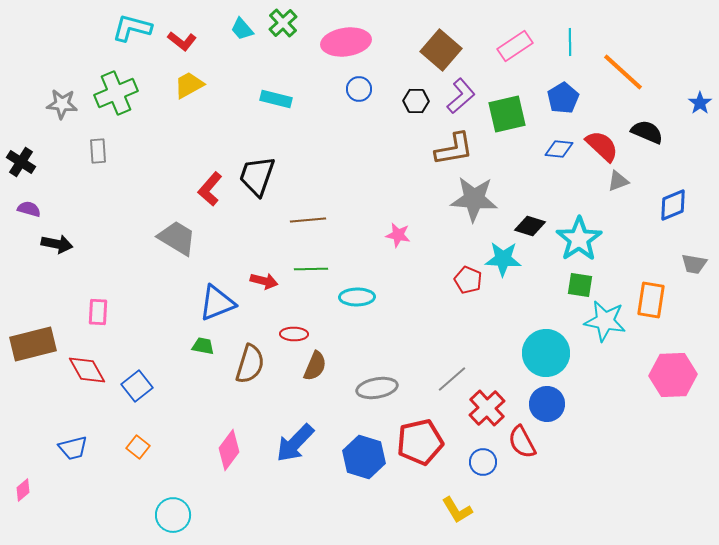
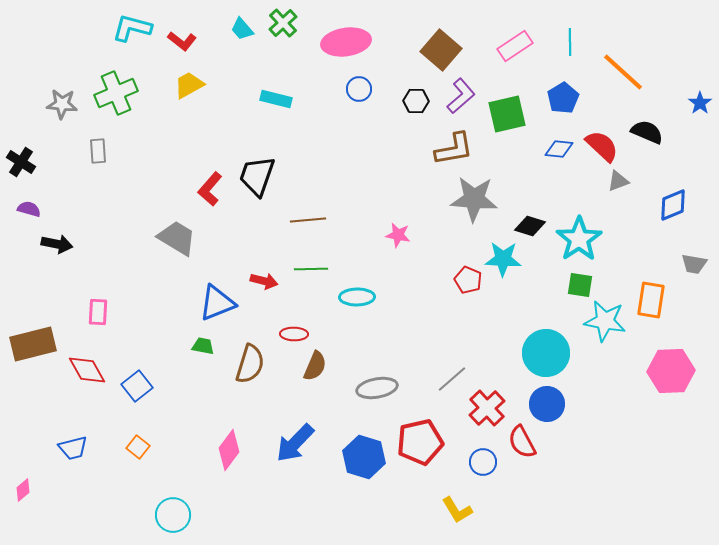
pink hexagon at (673, 375): moved 2 px left, 4 px up
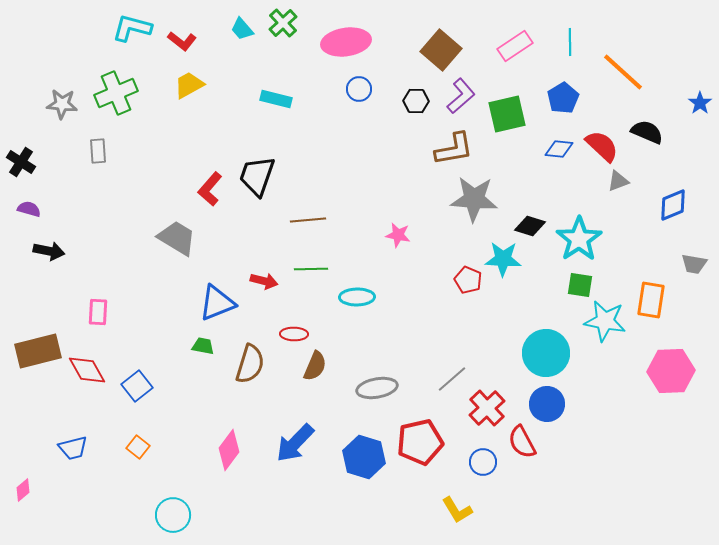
black arrow at (57, 244): moved 8 px left, 7 px down
brown rectangle at (33, 344): moved 5 px right, 7 px down
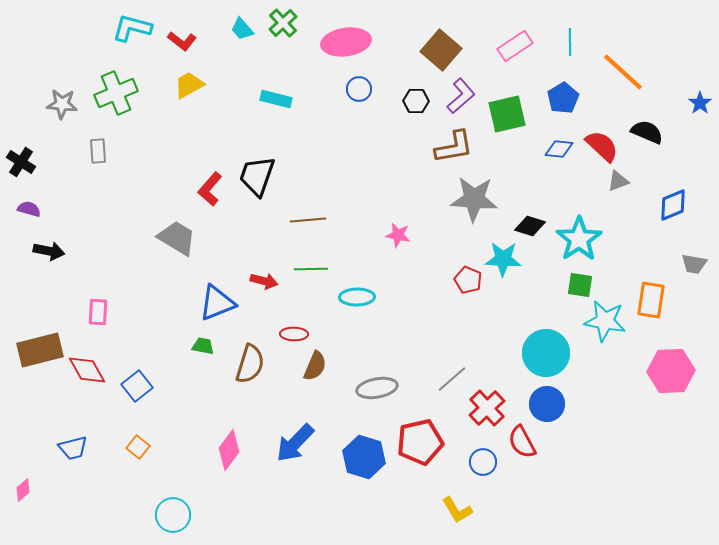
brown L-shape at (454, 149): moved 2 px up
brown rectangle at (38, 351): moved 2 px right, 1 px up
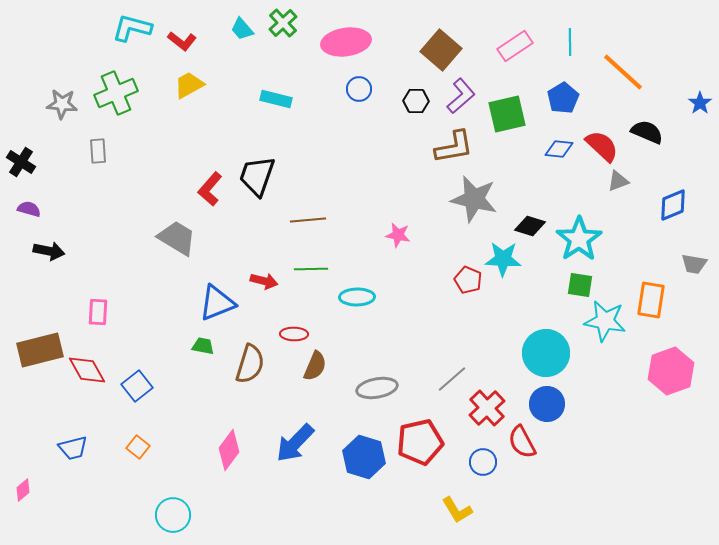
gray star at (474, 199): rotated 9 degrees clockwise
pink hexagon at (671, 371): rotated 18 degrees counterclockwise
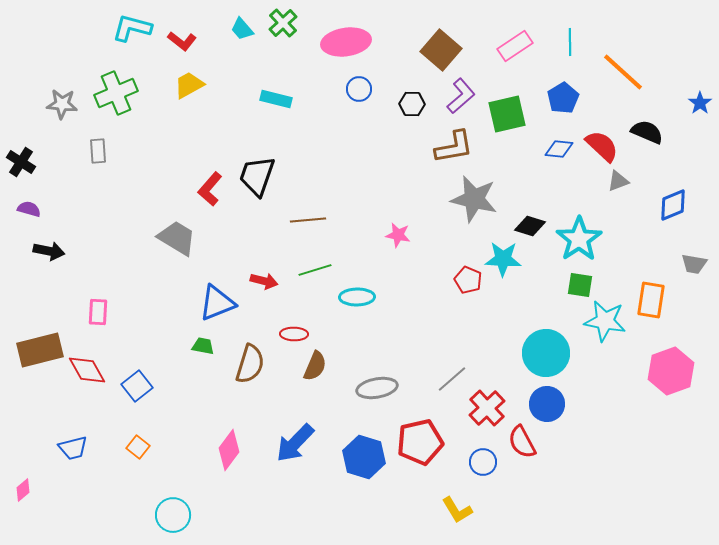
black hexagon at (416, 101): moved 4 px left, 3 px down
green line at (311, 269): moved 4 px right, 1 px down; rotated 16 degrees counterclockwise
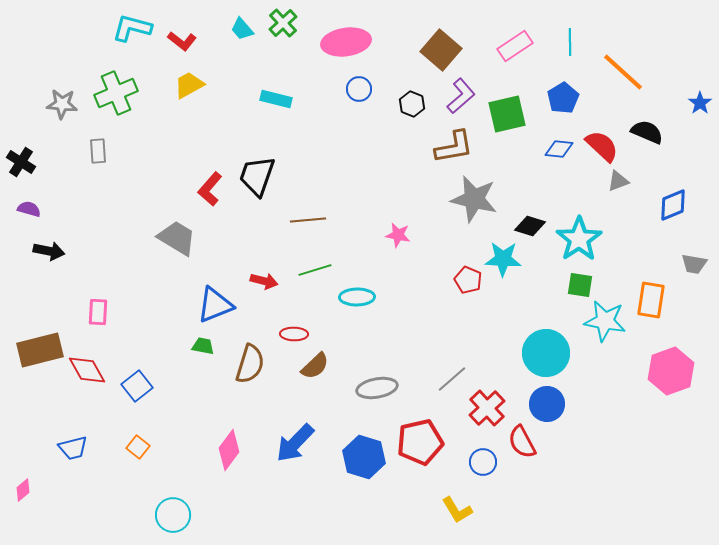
black hexagon at (412, 104): rotated 20 degrees clockwise
blue triangle at (217, 303): moved 2 px left, 2 px down
brown semicircle at (315, 366): rotated 24 degrees clockwise
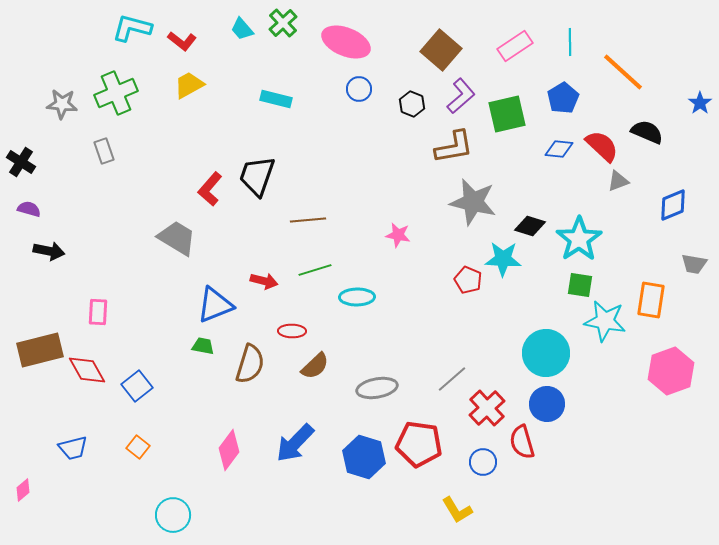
pink ellipse at (346, 42): rotated 30 degrees clockwise
gray rectangle at (98, 151): moved 6 px right; rotated 15 degrees counterclockwise
gray star at (474, 199): moved 1 px left, 3 px down
red ellipse at (294, 334): moved 2 px left, 3 px up
red pentagon at (420, 442): moved 1 px left, 2 px down; rotated 21 degrees clockwise
red semicircle at (522, 442): rotated 12 degrees clockwise
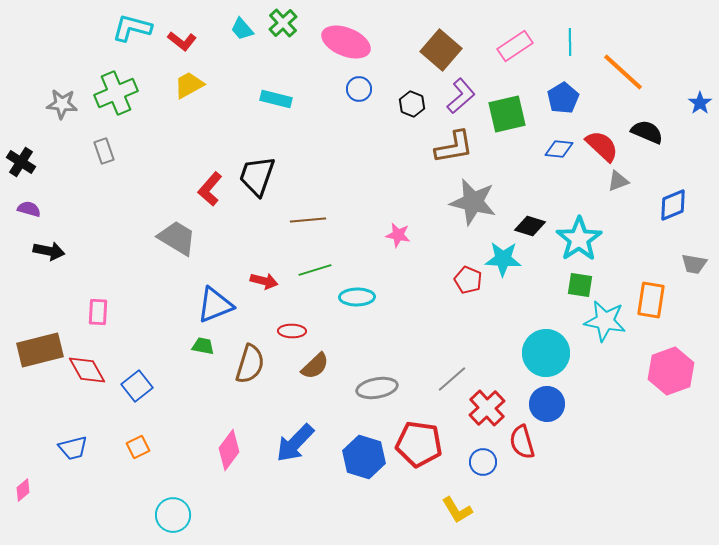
orange square at (138, 447): rotated 25 degrees clockwise
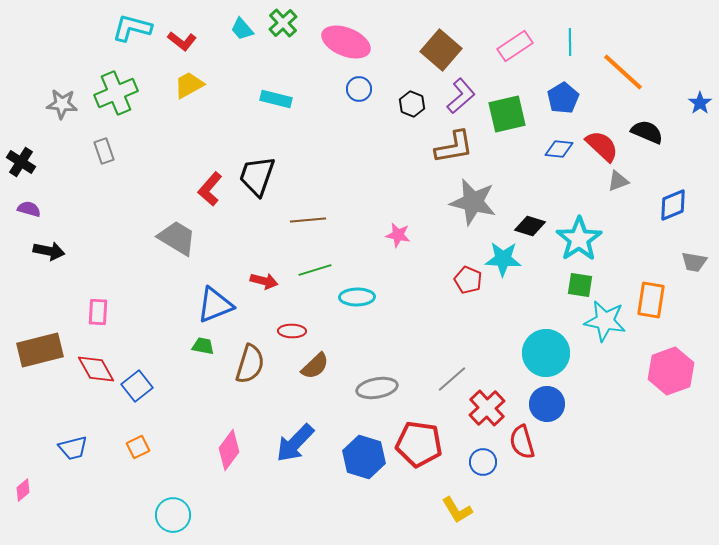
gray trapezoid at (694, 264): moved 2 px up
red diamond at (87, 370): moved 9 px right, 1 px up
